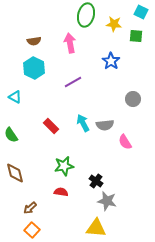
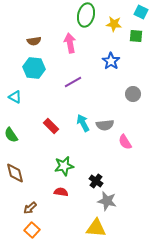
cyan hexagon: rotated 20 degrees counterclockwise
gray circle: moved 5 px up
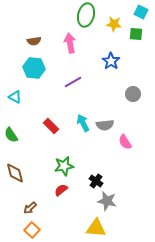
green square: moved 2 px up
red semicircle: moved 2 px up; rotated 48 degrees counterclockwise
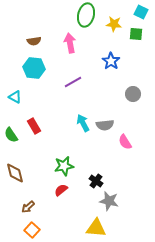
red rectangle: moved 17 px left; rotated 14 degrees clockwise
gray star: moved 2 px right
brown arrow: moved 2 px left, 1 px up
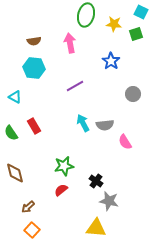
green square: rotated 24 degrees counterclockwise
purple line: moved 2 px right, 4 px down
green semicircle: moved 2 px up
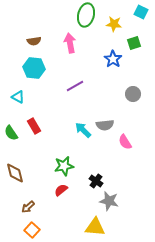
green square: moved 2 px left, 9 px down
blue star: moved 2 px right, 2 px up
cyan triangle: moved 3 px right
cyan arrow: moved 7 px down; rotated 18 degrees counterclockwise
yellow triangle: moved 1 px left, 1 px up
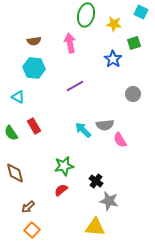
pink semicircle: moved 5 px left, 2 px up
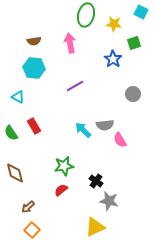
yellow triangle: rotated 30 degrees counterclockwise
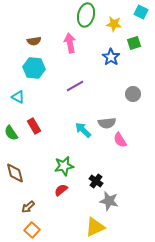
blue star: moved 2 px left, 2 px up
gray semicircle: moved 2 px right, 2 px up
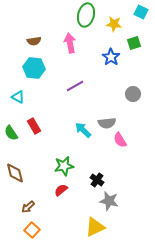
black cross: moved 1 px right, 1 px up
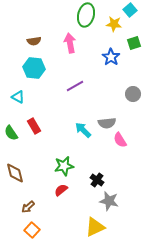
cyan square: moved 11 px left, 2 px up; rotated 24 degrees clockwise
